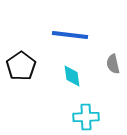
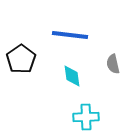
black pentagon: moved 7 px up
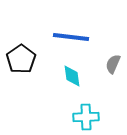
blue line: moved 1 px right, 2 px down
gray semicircle: rotated 36 degrees clockwise
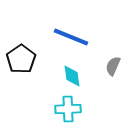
blue line: rotated 15 degrees clockwise
gray semicircle: moved 2 px down
cyan cross: moved 18 px left, 8 px up
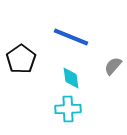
gray semicircle: rotated 18 degrees clockwise
cyan diamond: moved 1 px left, 2 px down
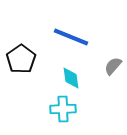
cyan cross: moved 5 px left
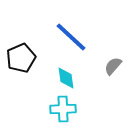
blue line: rotated 21 degrees clockwise
black pentagon: moved 1 px up; rotated 12 degrees clockwise
cyan diamond: moved 5 px left
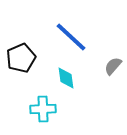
cyan cross: moved 20 px left
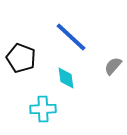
black pentagon: rotated 28 degrees counterclockwise
